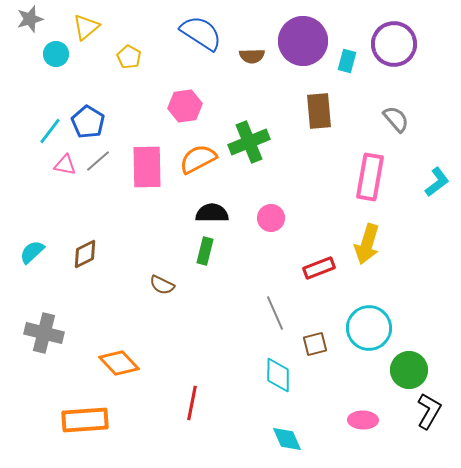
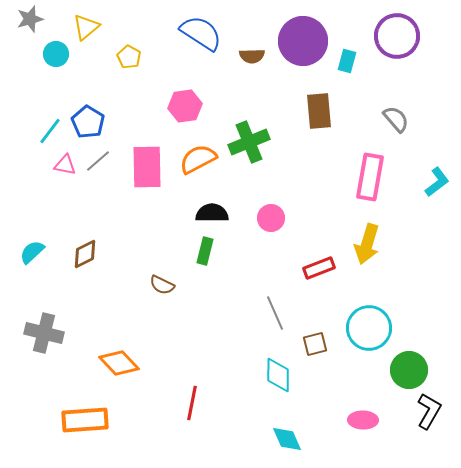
purple circle at (394, 44): moved 3 px right, 8 px up
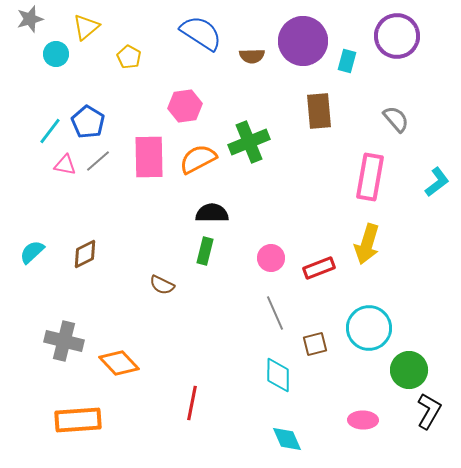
pink rectangle at (147, 167): moved 2 px right, 10 px up
pink circle at (271, 218): moved 40 px down
gray cross at (44, 333): moved 20 px right, 8 px down
orange rectangle at (85, 420): moved 7 px left
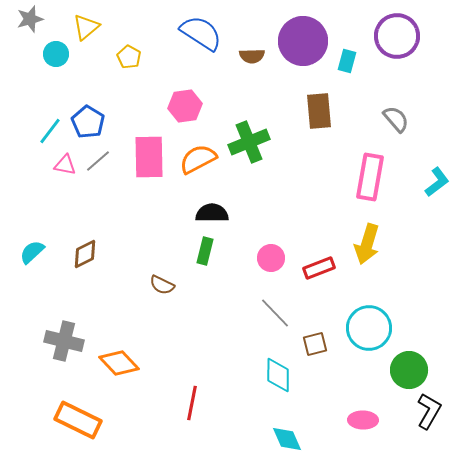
gray line at (275, 313): rotated 20 degrees counterclockwise
orange rectangle at (78, 420): rotated 30 degrees clockwise
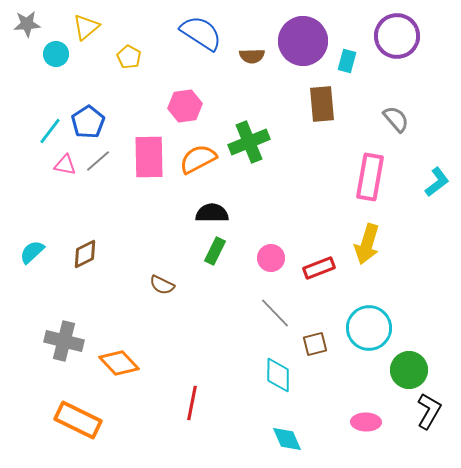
gray star at (30, 19): moved 3 px left, 5 px down; rotated 12 degrees clockwise
brown rectangle at (319, 111): moved 3 px right, 7 px up
blue pentagon at (88, 122): rotated 8 degrees clockwise
green rectangle at (205, 251): moved 10 px right; rotated 12 degrees clockwise
pink ellipse at (363, 420): moved 3 px right, 2 px down
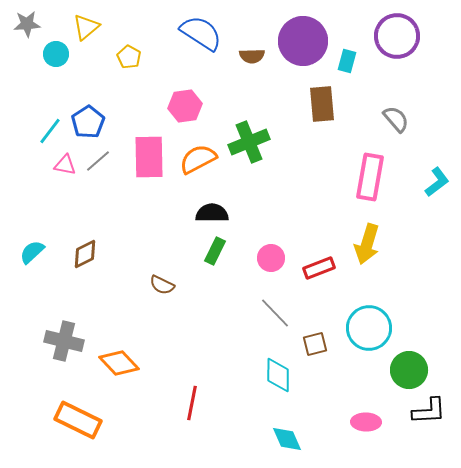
black L-shape at (429, 411): rotated 57 degrees clockwise
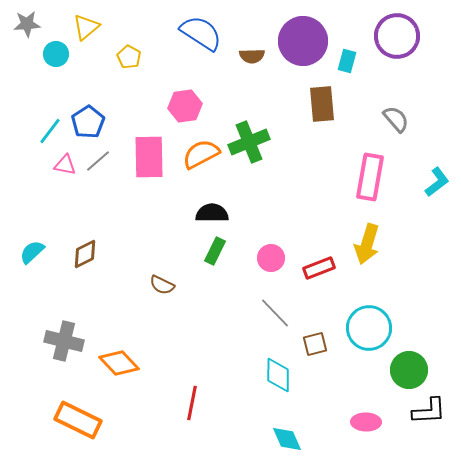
orange semicircle at (198, 159): moved 3 px right, 5 px up
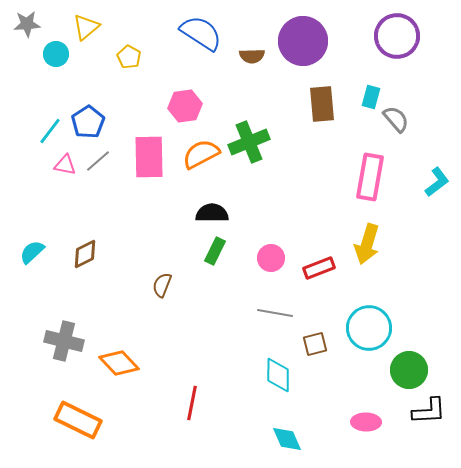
cyan rectangle at (347, 61): moved 24 px right, 36 px down
brown semicircle at (162, 285): rotated 85 degrees clockwise
gray line at (275, 313): rotated 36 degrees counterclockwise
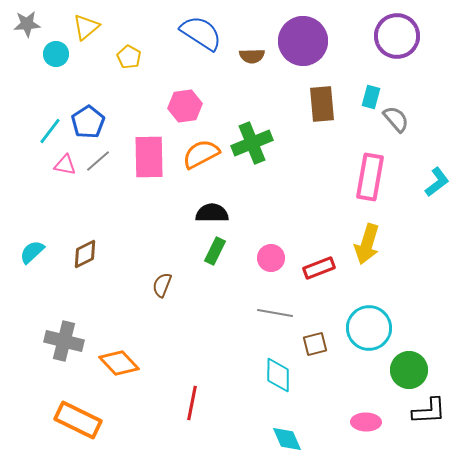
green cross at (249, 142): moved 3 px right, 1 px down
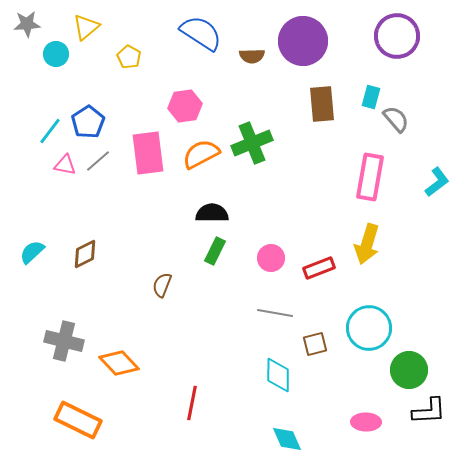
pink rectangle at (149, 157): moved 1 px left, 4 px up; rotated 6 degrees counterclockwise
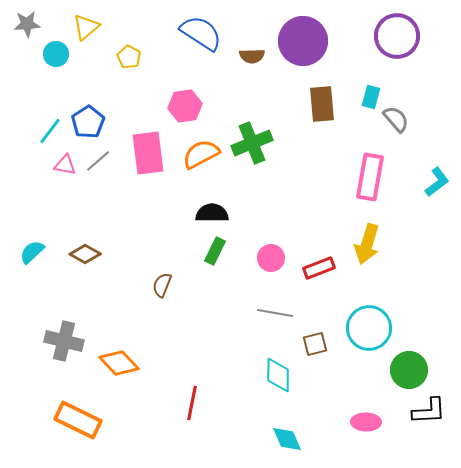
brown diamond at (85, 254): rotated 56 degrees clockwise
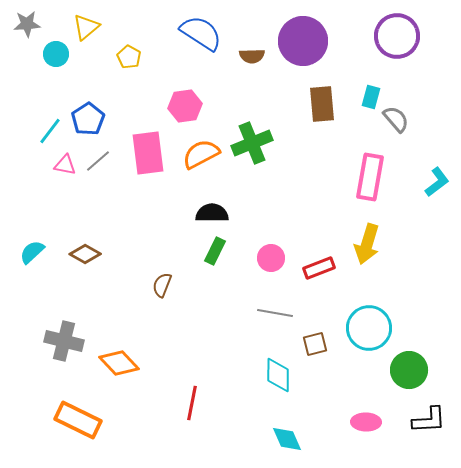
blue pentagon at (88, 122): moved 3 px up
black L-shape at (429, 411): moved 9 px down
